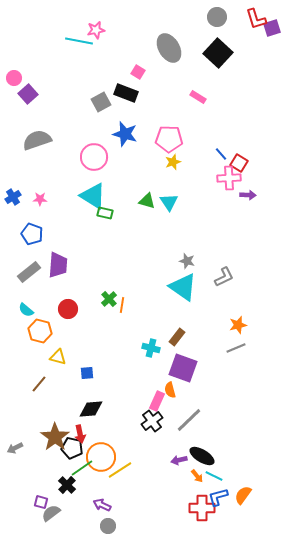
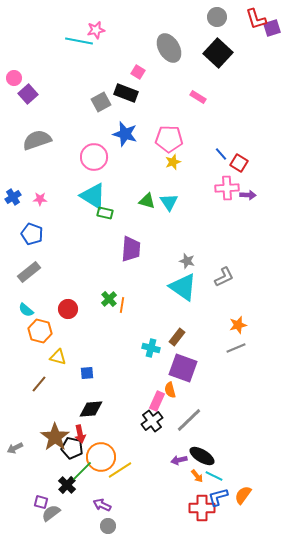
pink cross at (229, 178): moved 2 px left, 10 px down
purple trapezoid at (58, 265): moved 73 px right, 16 px up
green line at (82, 468): moved 3 px down; rotated 10 degrees counterclockwise
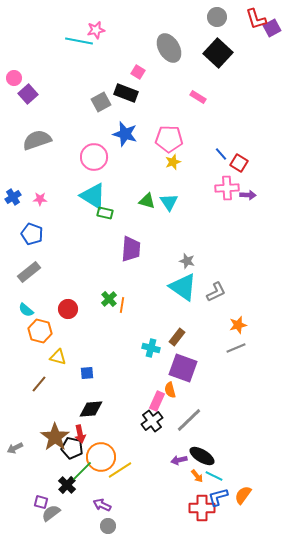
purple square at (272, 28): rotated 12 degrees counterclockwise
gray L-shape at (224, 277): moved 8 px left, 15 px down
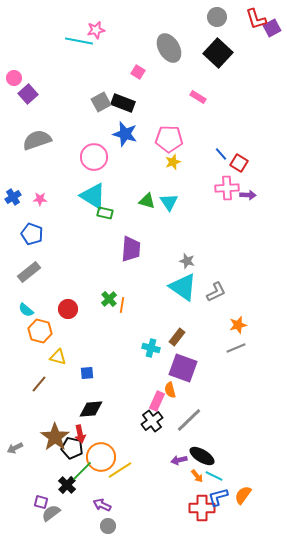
black rectangle at (126, 93): moved 3 px left, 10 px down
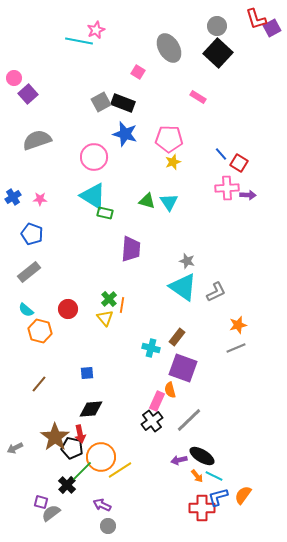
gray circle at (217, 17): moved 9 px down
pink star at (96, 30): rotated 12 degrees counterclockwise
yellow triangle at (58, 357): moved 47 px right, 39 px up; rotated 36 degrees clockwise
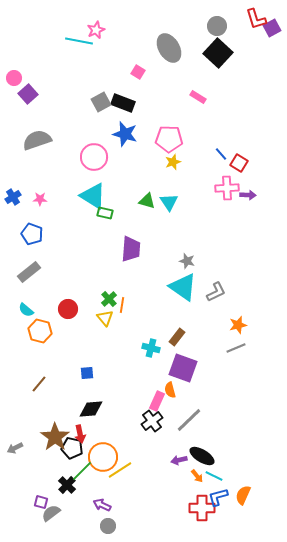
orange circle at (101, 457): moved 2 px right
orange semicircle at (243, 495): rotated 12 degrees counterclockwise
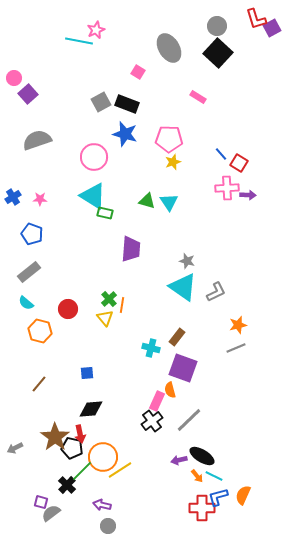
black rectangle at (123, 103): moved 4 px right, 1 px down
cyan semicircle at (26, 310): moved 7 px up
purple arrow at (102, 505): rotated 12 degrees counterclockwise
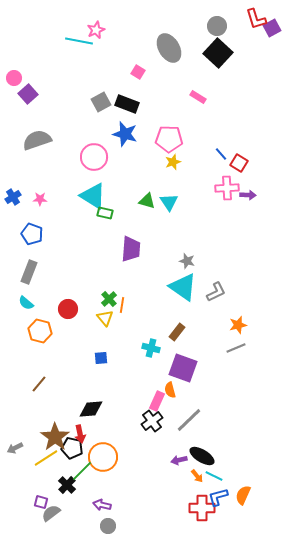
gray rectangle at (29, 272): rotated 30 degrees counterclockwise
brown rectangle at (177, 337): moved 5 px up
blue square at (87, 373): moved 14 px right, 15 px up
yellow line at (120, 470): moved 74 px left, 12 px up
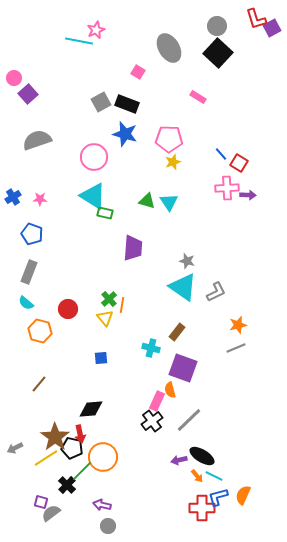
purple trapezoid at (131, 249): moved 2 px right, 1 px up
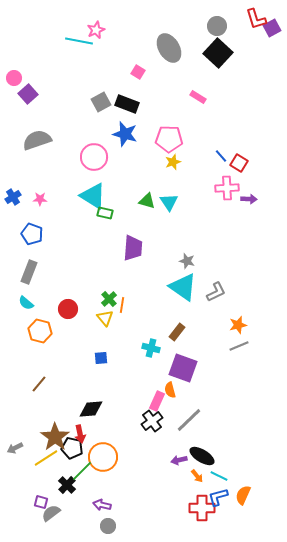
blue line at (221, 154): moved 2 px down
purple arrow at (248, 195): moved 1 px right, 4 px down
gray line at (236, 348): moved 3 px right, 2 px up
cyan line at (214, 476): moved 5 px right
